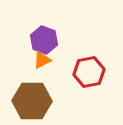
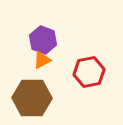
purple hexagon: moved 1 px left
brown hexagon: moved 3 px up
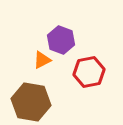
purple hexagon: moved 18 px right
brown hexagon: moved 1 px left, 4 px down; rotated 9 degrees clockwise
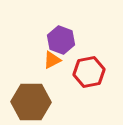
orange triangle: moved 10 px right
brown hexagon: rotated 9 degrees counterclockwise
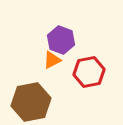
brown hexagon: rotated 12 degrees counterclockwise
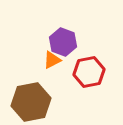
purple hexagon: moved 2 px right, 2 px down
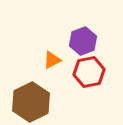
purple hexagon: moved 20 px right, 1 px up; rotated 20 degrees clockwise
brown hexagon: rotated 15 degrees counterclockwise
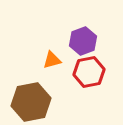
orange triangle: rotated 12 degrees clockwise
brown hexagon: rotated 15 degrees clockwise
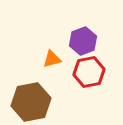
orange triangle: moved 1 px up
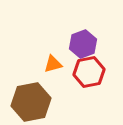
purple hexagon: moved 3 px down
orange triangle: moved 1 px right, 5 px down
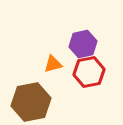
purple hexagon: rotated 8 degrees clockwise
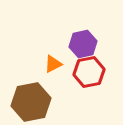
orange triangle: rotated 12 degrees counterclockwise
